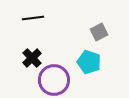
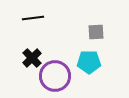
gray square: moved 3 px left; rotated 24 degrees clockwise
cyan pentagon: rotated 20 degrees counterclockwise
purple circle: moved 1 px right, 4 px up
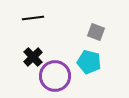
gray square: rotated 24 degrees clockwise
black cross: moved 1 px right, 1 px up
cyan pentagon: rotated 15 degrees clockwise
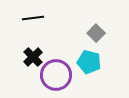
gray square: moved 1 px down; rotated 24 degrees clockwise
purple circle: moved 1 px right, 1 px up
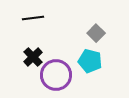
cyan pentagon: moved 1 px right, 1 px up
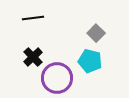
purple circle: moved 1 px right, 3 px down
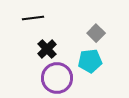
black cross: moved 14 px right, 8 px up
cyan pentagon: rotated 20 degrees counterclockwise
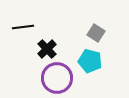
black line: moved 10 px left, 9 px down
gray square: rotated 12 degrees counterclockwise
cyan pentagon: rotated 20 degrees clockwise
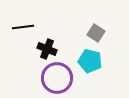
black cross: rotated 24 degrees counterclockwise
